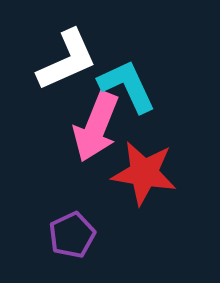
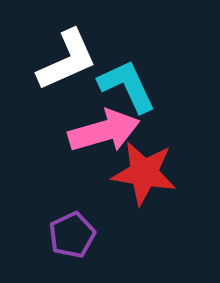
pink arrow: moved 8 px right, 4 px down; rotated 128 degrees counterclockwise
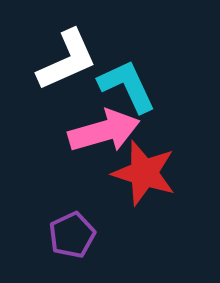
red star: rotated 8 degrees clockwise
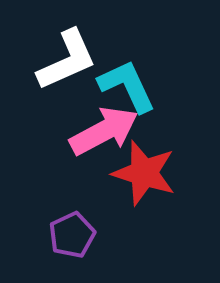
pink arrow: rotated 12 degrees counterclockwise
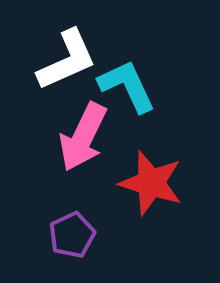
pink arrow: moved 21 px left, 6 px down; rotated 144 degrees clockwise
red star: moved 7 px right, 10 px down
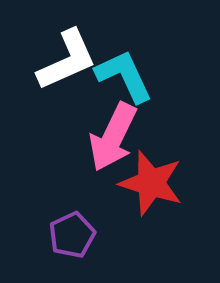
cyan L-shape: moved 3 px left, 10 px up
pink arrow: moved 30 px right
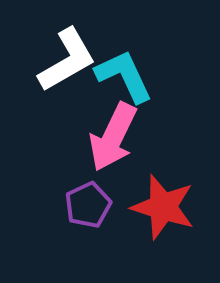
white L-shape: rotated 6 degrees counterclockwise
red star: moved 12 px right, 24 px down
purple pentagon: moved 16 px right, 30 px up
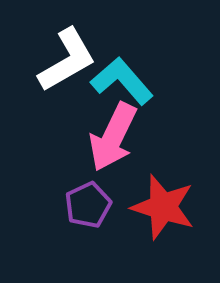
cyan L-shape: moved 2 px left, 5 px down; rotated 16 degrees counterclockwise
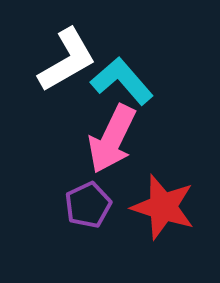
pink arrow: moved 1 px left, 2 px down
